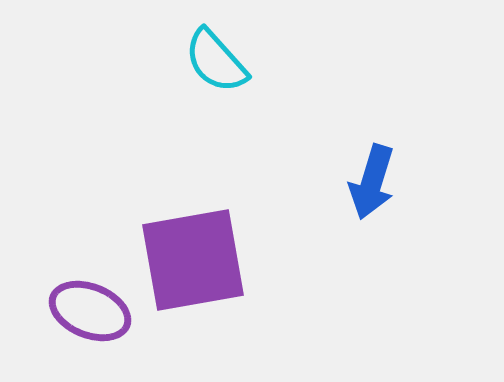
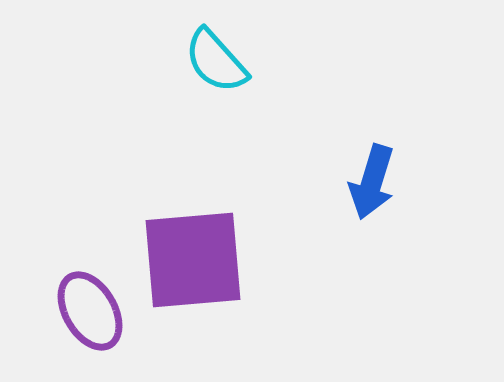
purple square: rotated 5 degrees clockwise
purple ellipse: rotated 38 degrees clockwise
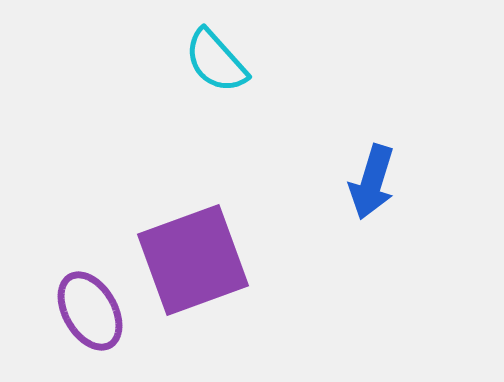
purple square: rotated 15 degrees counterclockwise
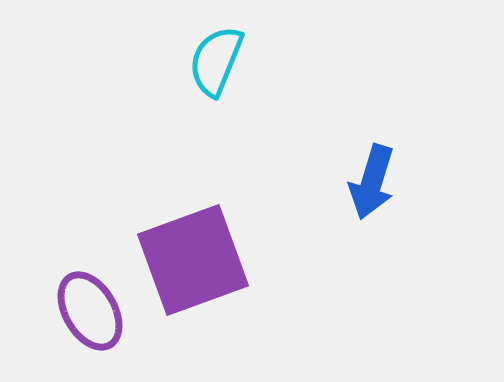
cyan semicircle: rotated 64 degrees clockwise
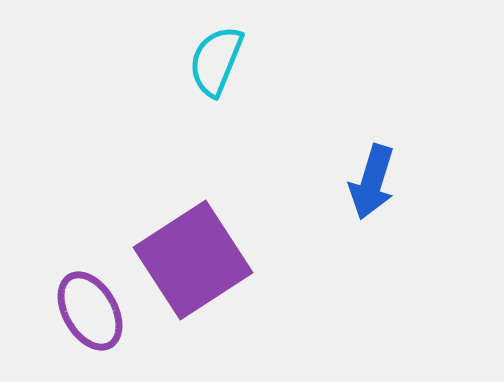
purple square: rotated 13 degrees counterclockwise
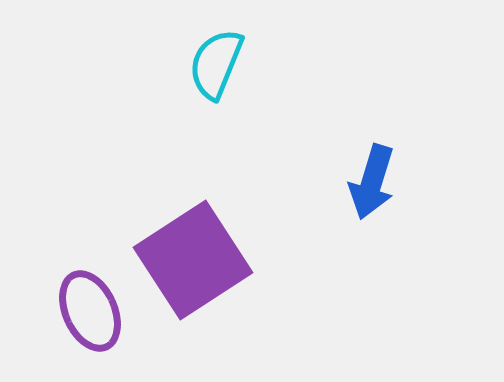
cyan semicircle: moved 3 px down
purple ellipse: rotated 6 degrees clockwise
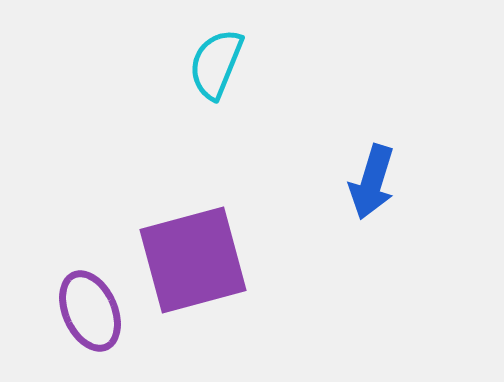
purple square: rotated 18 degrees clockwise
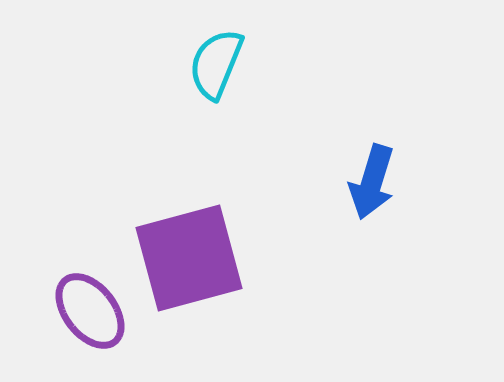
purple square: moved 4 px left, 2 px up
purple ellipse: rotated 14 degrees counterclockwise
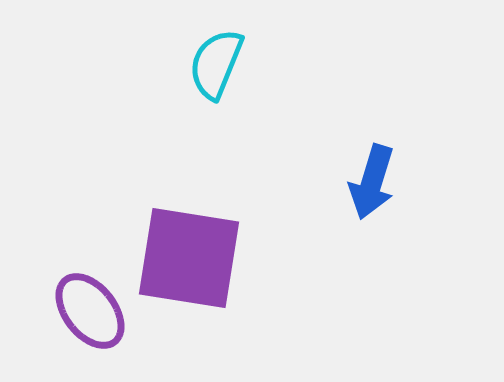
purple square: rotated 24 degrees clockwise
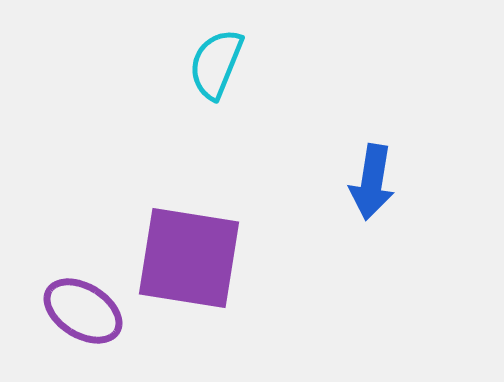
blue arrow: rotated 8 degrees counterclockwise
purple ellipse: moved 7 px left; rotated 20 degrees counterclockwise
